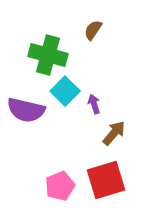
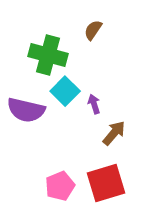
red square: moved 3 px down
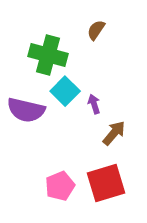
brown semicircle: moved 3 px right
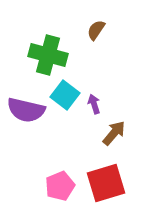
cyan square: moved 4 px down; rotated 8 degrees counterclockwise
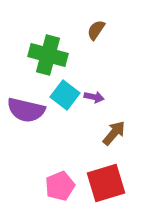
purple arrow: moved 7 px up; rotated 120 degrees clockwise
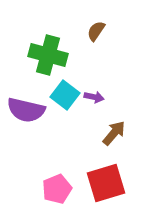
brown semicircle: moved 1 px down
pink pentagon: moved 3 px left, 3 px down
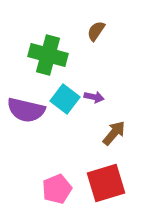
cyan square: moved 4 px down
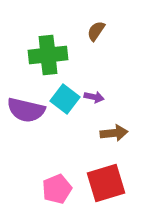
green cross: rotated 21 degrees counterclockwise
brown arrow: rotated 44 degrees clockwise
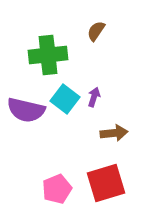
purple arrow: rotated 84 degrees counterclockwise
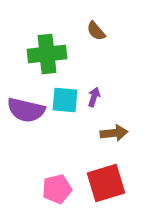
brown semicircle: rotated 75 degrees counterclockwise
green cross: moved 1 px left, 1 px up
cyan square: moved 1 px down; rotated 32 degrees counterclockwise
pink pentagon: rotated 8 degrees clockwise
